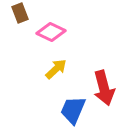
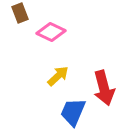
yellow arrow: moved 2 px right, 7 px down
blue trapezoid: moved 2 px down
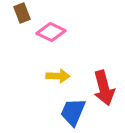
brown rectangle: moved 2 px right
yellow arrow: rotated 45 degrees clockwise
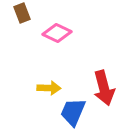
pink diamond: moved 6 px right, 1 px down
yellow arrow: moved 9 px left, 12 px down
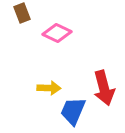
blue trapezoid: moved 1 px up
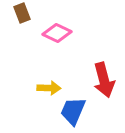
red arrow: moved 8 px up
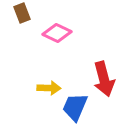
red arrow: moved 1 px up
blue trapezoid: moved 2 px right, 4 px up
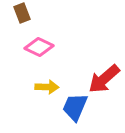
pink diamond: moved 18 px left, 14 px down
red arrow: rotated 64 degrees clockwise
yellow arrow: moved 2 px left, 1 px up
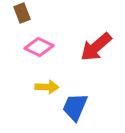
red arrow: moved 8 px left, 32 px up
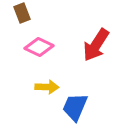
red arrow: moved 2 px up; rotated 16 degrees counterclockwise
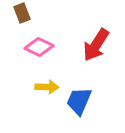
blue trapezoid: moved 4 px right, 6 px up
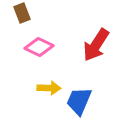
yellow arrow: moved 2 px right, 1 px down
